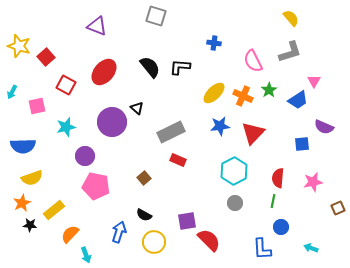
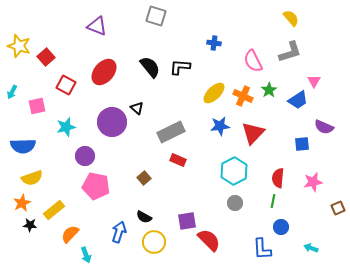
black semicircle at (144, 215): moved 2 px down
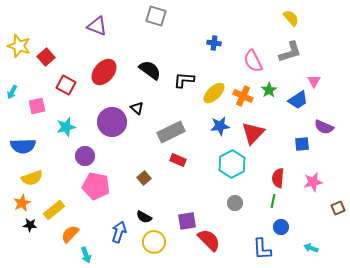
black semicircle at (150, 67): moved 3 px down; rotated 15 degrees counterclockwise
black L-shape at (180, 67): moved 4 px right, 13 px down
cyan hexagon at (234, 171): moved 2 px left, 7 px up
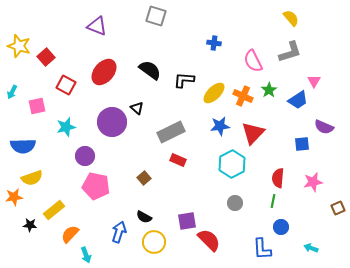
orange star at (22, 203): moved 8 px left, 6 px up; rotated 18 degrees clockwise
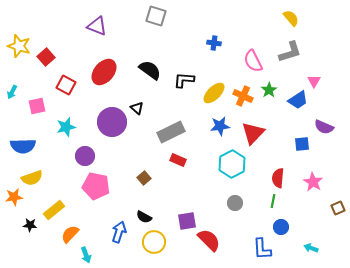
pink star at (313, 182): rotated 30 degrees counterclockwise
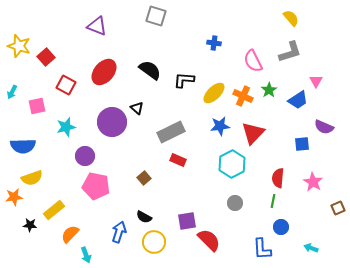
pink triangle at (314, 81): moved 2 px right
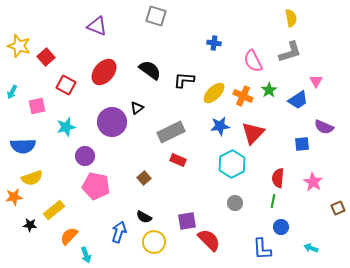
yellow semicircle at (291, 18): rotated 30 degrees clockwise
black triangle at (137, 108): rotated 40 degrees clockwise
orange semicircle at (70, 234): moved 1 px left, 2 px down
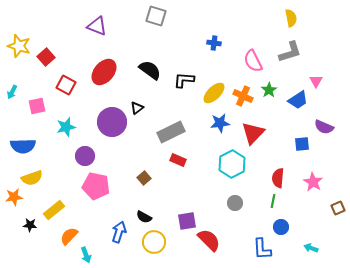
blue star at (220, 126): moved 3 px up
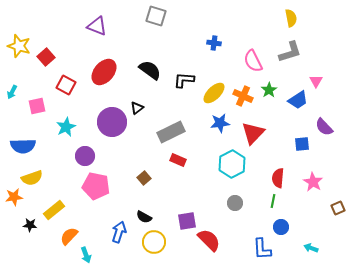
cyan star at (66, 127): rotated 12 degrees counterclockwise
purple semicircle at (324, 127): rotated 24 degrees clockwise
